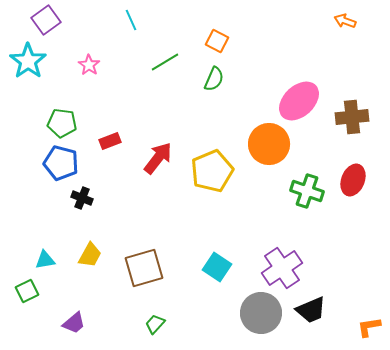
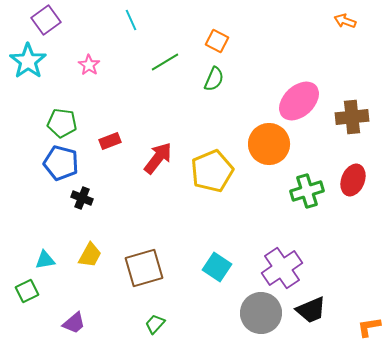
green cross: rotated 36 degrees counterclockwise
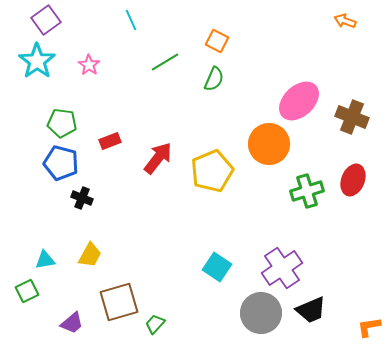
cyan star: moved 9 px right
brown cross: rotated 28 degrees clockwise
brown square: moved 25 px left, 34 px down
purple trapezoid: moved 2 px left
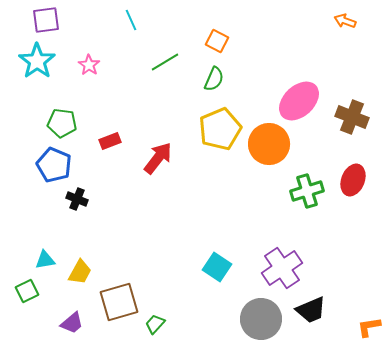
purple square: rotated 28 degrees clockwise
blue pentagon: moved 7 px left, 2 px down; rotated 8 degrees clockwise
yellow pentagon: moved 8 px right, 42 px up
black cross: moved 5 px left, 1 px down
yellow trapezoid: moved 10 px left, 17 px down
gray circle: moved 6 px down
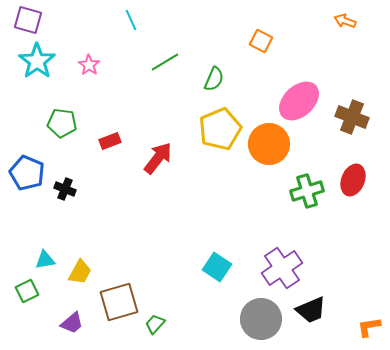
purple square: moved 18 px left; rotated 24 degrees clockwise
orange square: moved 44 px right
blue pentagon: moved 27 px left, 8 px down
black cross: moved 12 px left, 10 px up
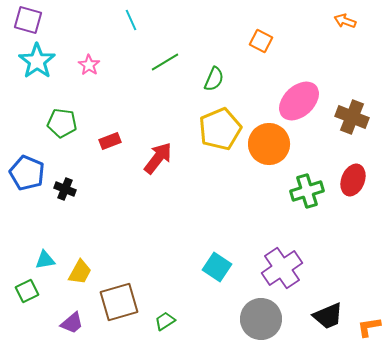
black trapezoid: moved 17 px right, 6 px down
green trapezoid: moved 10 px right, 3 px up; rotated 15 degrees clockwise
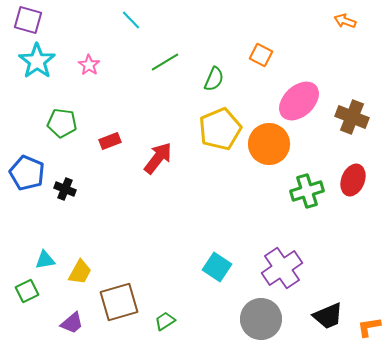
cyan line: rotated 20 degrees counterclockwise
orange square: moved 14 px down
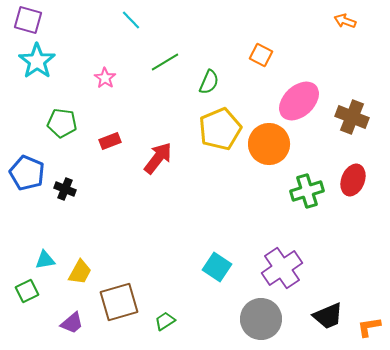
pink star: moved 16 px right, 13 px down
green semicircle: moved 5 px left, 3 px down
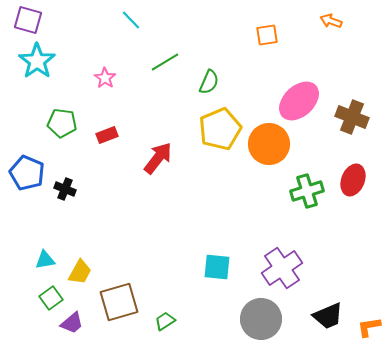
orange arrow: moved 14 px left
orange square: moved 6 px right, 20 px up; rotated 35 degrees counterclockwise
red rectangle: moved 3 px left, 6 px up
cyan square: rotated 28 degrees counterclockwise
green square: moved 24 px right, 7 px down; rotated 10 degrees counterclockwise
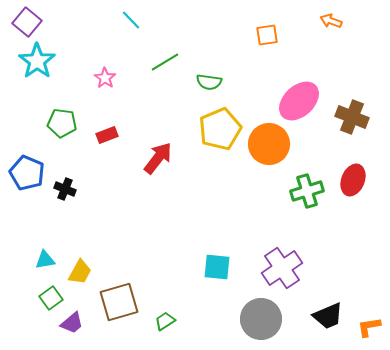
purple square: moved 1 px left, 2 px down; rotated 24 degrees clockwise
green semicircle: rotated 75 degrees clockwise
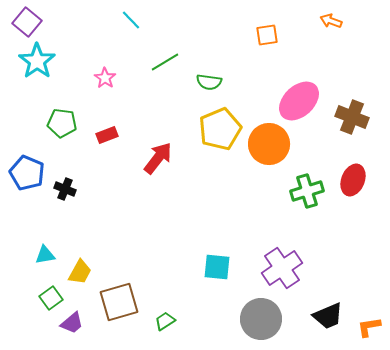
cyan triangle: moved 5 px up
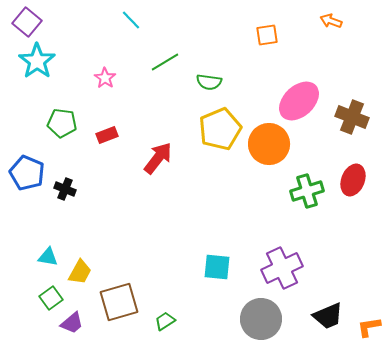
cyan triangle: moved 3 px right, 2 px down; rotated 20 degrees clockwise
purple cross: rotated 9 degrees clockwise
